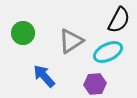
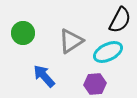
black semicircle: moved 1 px right
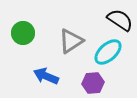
black semicircle: rotated 84 degrees counterclockwise
cyan ellipse: rotated 16 degrees counterclockwise
blue arrow: moved 2 px right; rotated 25 degrees counterclockwise
purple hexagon: moved 2 px left, 1 px up
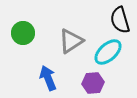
black semicircle: rotated 140 degrees counterclockwise
blue arrow: moved 2 px right, 2 px down; rotated 45 degrees clockwise
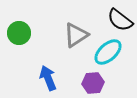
black semicircle: rotated 36 degrees counterclockwise
green circle: moved 4 px left
gray triangle: moved 5 px right, 6 px up
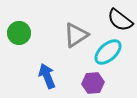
blue arrow: moved 1 px left, 2 px up
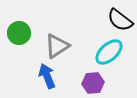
gray triangle: moved 19 px left, 11 px down
cyan ellipse: moved 1 px right
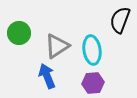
black semicircle: rotated 72 degrees clockwise
cyan ellipse: moved 17 px left, 2 px up; rotated 56 degrees counterclockwise
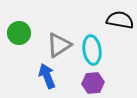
black semicircle: rotated 80 degrees clockwise
gray triangle: moved 2 px right, 1 px up
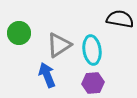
black semicircle: moved 1 px up
blue arrow: moved 1 px up
